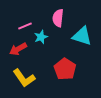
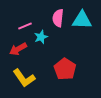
cyan triangle: moved 16 px up; rotated 15 degrees counterclockwise
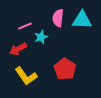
yellow L-shape: moved 2 px right, 2 px up
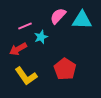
pink semicircle: moved 2 px up; rotated 36 degrees clockwise
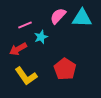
cyan triangle: moved 2 px up
pink line: moved 1 px up
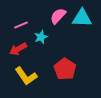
pink line: moved 4 px left
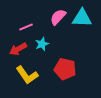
pink semicircle: moved 1 px down
pink line: moved 5 px right, 2 px down
cyan star: moved 1 px right, 7 px down
red pentagon: rotated 20 degrees counterclockwise
yellow L-shape: moved 1 px right, 1 px up
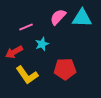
red arrow: moved 4 px left, 3 px down
red pentagon: rotated 15 degrees counterclockwise
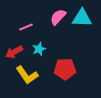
cyan star: moved 3 px left, 5 px down
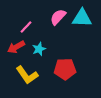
pink line: rotated 24 degrees counterclockwise
red arrow: moved 2 px right, 5 px up
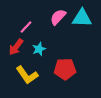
red arrow: rotated 24 degrees counterclockwise
